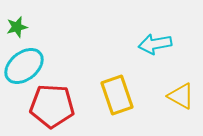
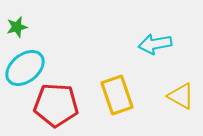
cyan ellipse: moved 1 px right, 2 px down
red pentagon: moved 4 px right, 1 px up
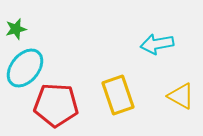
green star: moved 1 px left, 2 px down
cyan arrow: moved 2 px right
cyan ellipse: rotated 12 degrees counterclockwise
yellow rectangle: moved 1 px right
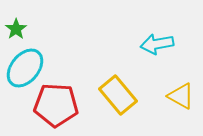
green star: rotated 20 degrees counterclockwise
yellow rectangle: rotated 21 degrees counterclockwise
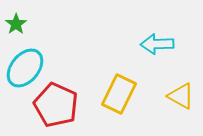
green star: moved 5 px up
cyan arrow: rotated 8 degrees clockwise
yellow rectangle: moved 1 px right, 1 px up; rotated 66 degrees clockwise
red pentagon: rotated 21 degrees clockwise
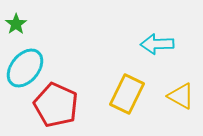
yellow rectangle: moved 8 px right
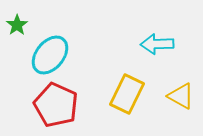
green star: moved 1 px right, 1 px down
cyan ellipse: moved 25 px right, 13 px up
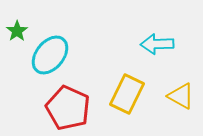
green star: moved 6 px down
red pentagon: moved 12 px right, 3 px down
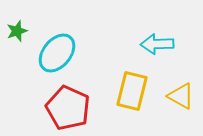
green star: rotated 15 degrees clockwise
cyan ellipse: moved 7 px right, 2 px up
yellow rectangle: moved 5 px right, 3 px up; rotated 12 degrees counterclockwise
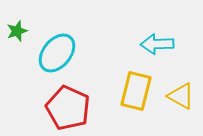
yellow rectangle: moved 4 px right
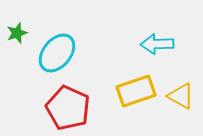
green star: moved 2 px down
yellow rectangle: rotated 57 degrees clockwise
